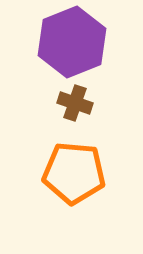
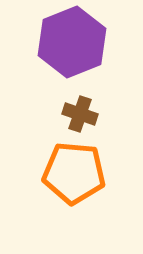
brown cross: moved 5 px right, 11 px down
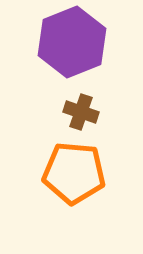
brown cross: moved 1 px right, 2 px up
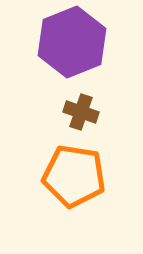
orange pentagon: moved 3 px down; rotated 4 degrees clockwise
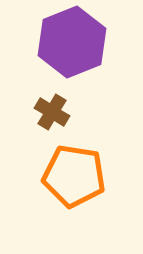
brown cross: moved 29 px left; rotated 12 degrees clockwise
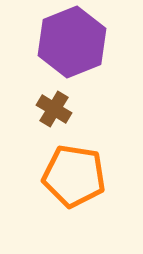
brown cross: moved 2 px right, 3 px up
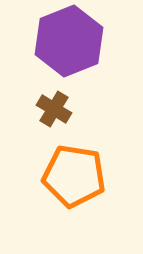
purple hexagon: moved 3 px left, 1 px up
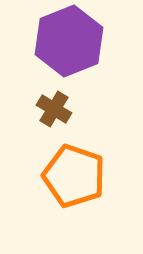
orange pentagon: rotated 10 degrees clockwise
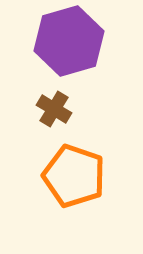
purple hexagon: rotated 6 degrees clockwise
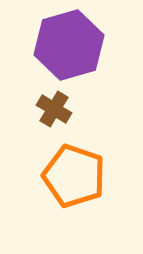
purple hexagon: moved 4 px down
